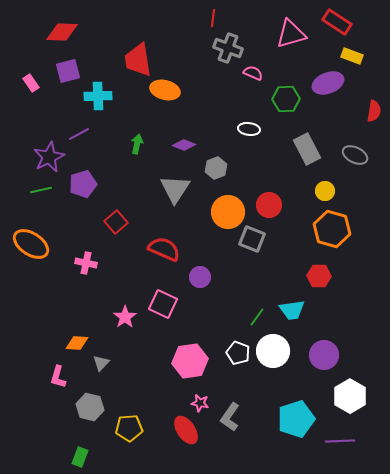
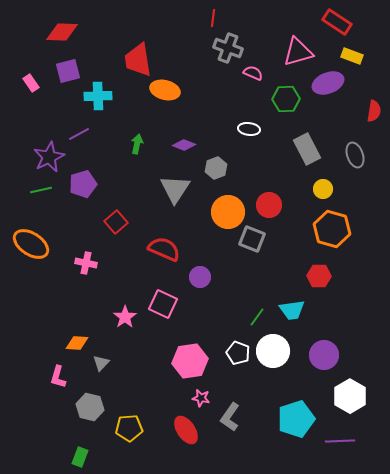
pink triangle at (291, 34): moved 7 px right, 18 px down
gray ellipse at (355, 155): rotated 45 degrees clockwise
yellow circle at (325, 191): moved 2 px left, 2 px up
pink star at (200, 403): moved 1 px right, 5 px up
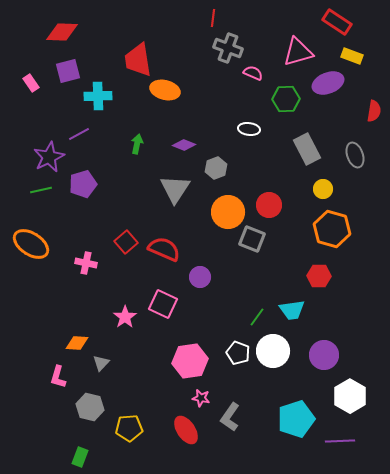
red square at (116, 222): moved 10 px right, 20 px down
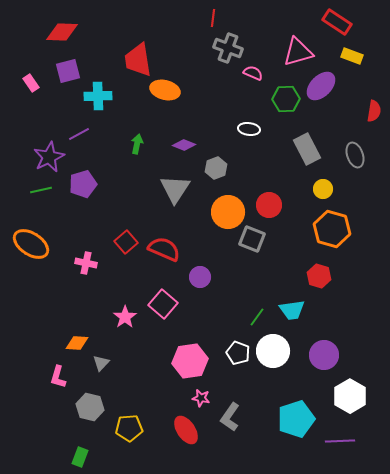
purple ellipse at (328, 83): moved 7 px left, 3 px down; rotated 24 degrees counterclockwise
red hexagon at (319, 276): rotated 15 degrees clockwise
pink square at (163, 304): rotated 16 degrees clockwise
